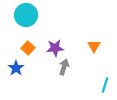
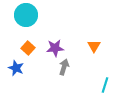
blue star: rotated 14 degrees counterclockwise
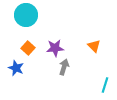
orange triangle: rotated 16 degrees counterclockwise
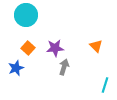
orange triangle: moved 2 px right
blue star: rotated 28 degrees clockwise
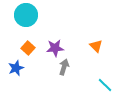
cyan line: rotated 63 degrees counterclockwise
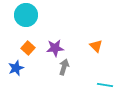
cyan line: rotated 35 degrees counterclockwise
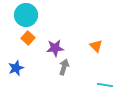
orange square: moved 10 px up
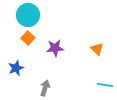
cyan circle: moved 2 px right
orange triangle: moved 1 px right, 3 px down
gray arrow: moved 19 px left, 21 px down
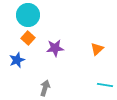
orange triangle: rotated 32 degrees clockwise
blue star: moved 1 px right, 8 px up
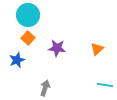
purple star: moved 2 px right; rotated 12 degrees clockwise
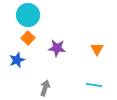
orange triangle: rotated 16 degrees counterclockwise
cyan line: moved 11 px left
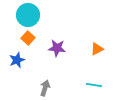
orange triangle: rotated 32 degrees clockwise
